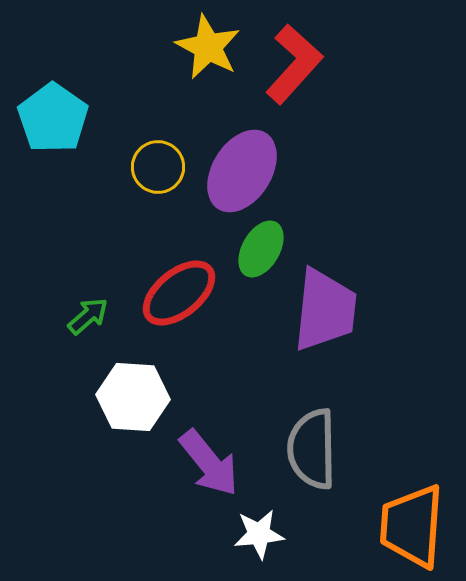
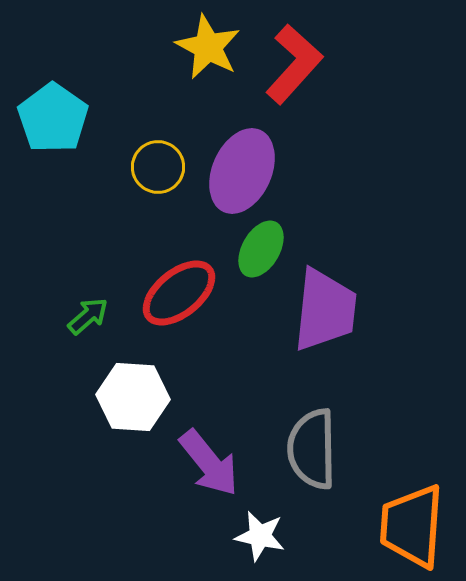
purple ellipse: rotated 8 degrees counterclockwise
white star: moved 1 px right, 2 px down; rotated 18 degrees clockwise
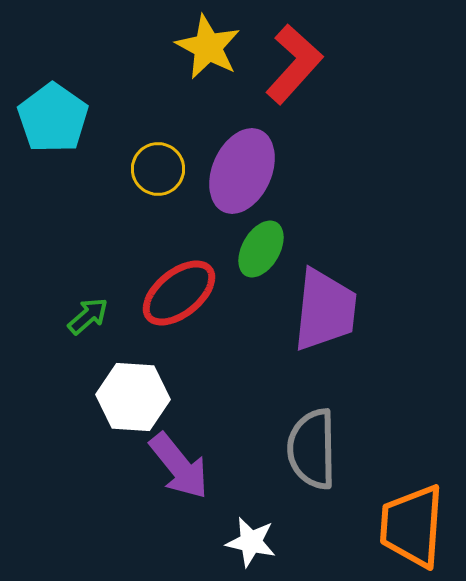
yellow circle: moved 2 px down
purple arrow: moved 30 px left, 3 px down
white star: moved 9 px left, 6 px down
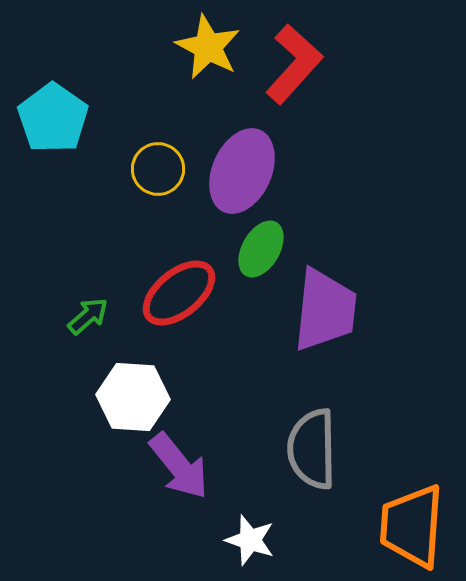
white star: moved 1 px left, 2 px up; rotated 6 degrees clockwise
